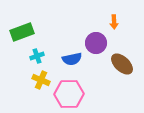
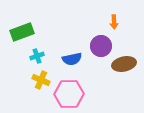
purple circle: moved 5 px right, 3 px down
brown ellipse: moved 2 px right; rotated 55 degrees counterclockwise
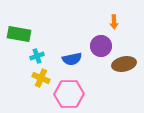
green rectangle: moved 3 px left, 2 px down; rotated 30 degrees clockwise
yellow cross: moved 2 px up
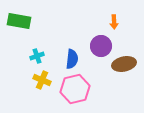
green rectangle: moved 13 px up
blue semicircle: rotated 72 degrees counterclockwise
yellow cross: moved 1 px right, 2 px down
pink hexagon: moved 6 px right, 5 px up; rotated 12 degrees counterclockwise
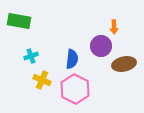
orange arrow: moved 5 px down
cyan cross: moved 6 px left
pink hexagon: rotated 20 degrees counterclockwise
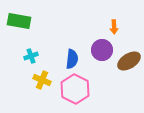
purple circle: moved 1 px right, 4 px down
brown ellipse: moved 5 px right, 3 px up; rotated 20 degrees counterclockwise
